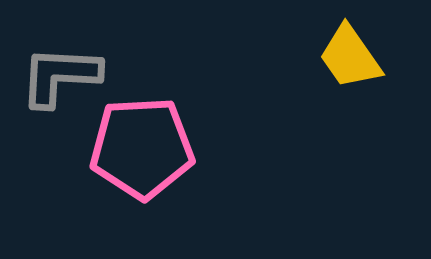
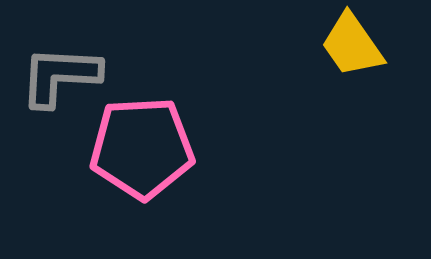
yellow trapezoid: moved 2 px right, 12 px up
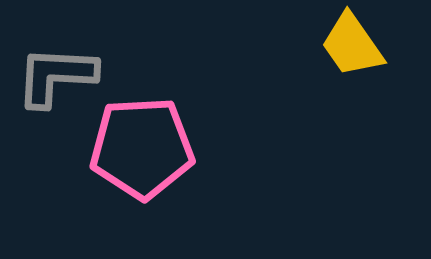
gray L-shape: moved 4 px left
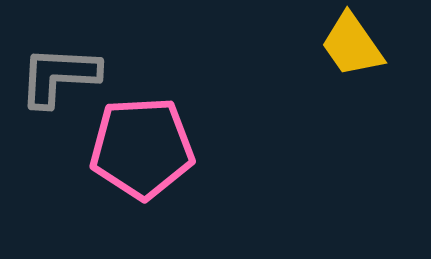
gray L-shape: moved 3 px right
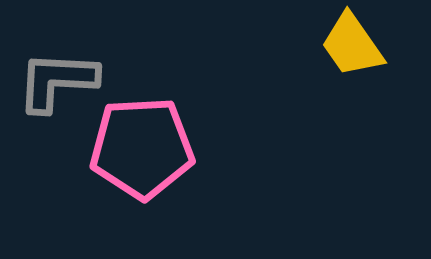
gray L-shape: moved 2 px left, 5 px down
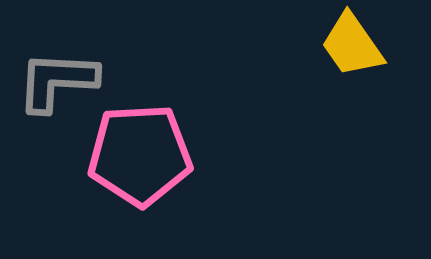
pink pentagon: moved 2 px left, 7 px down
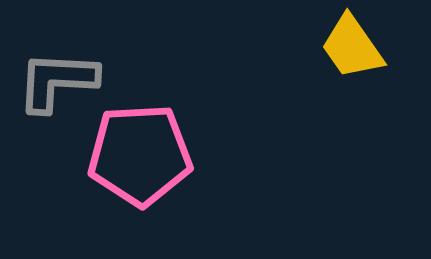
yellow trapezoid: moved 2 px down
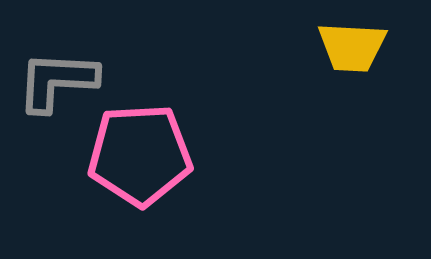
yellow trapezoid: rotated 52 degrees counterclockwise
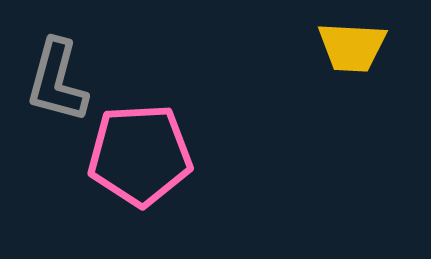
gray L-shape: rotated 78 degrees counterclockwise
